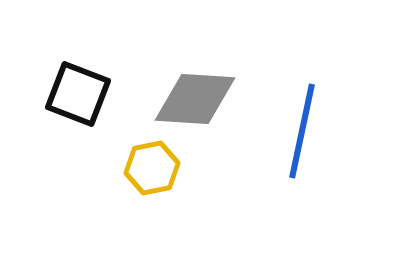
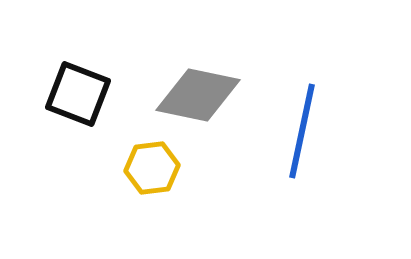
gray diamond: moved 3 px right, 4 px up; rotated 8 degrees clockwise
yellow hexagon: rotated 4 degrees clockwise
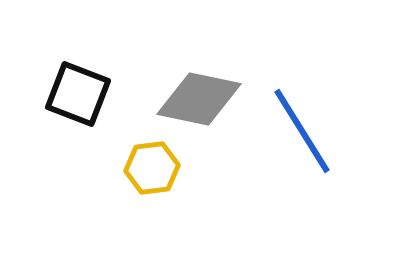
gray diamond: moved 1 px right, 4 px down
blue line: rotated 44 degrees counterclockwise
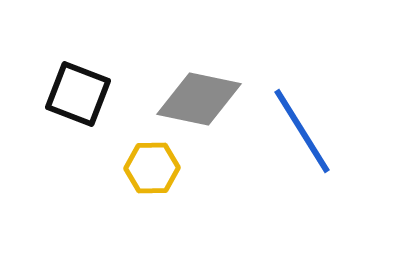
yellow hexagon: rotated 6 degrees clockwise
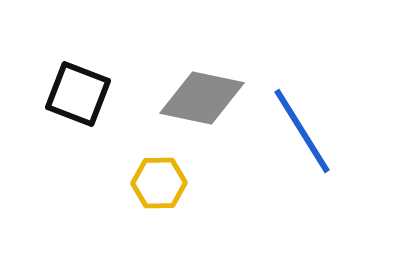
gray diamond: moved 3 px right, 1 px up
yellow hexagon: moved 7 px right, 15 px down
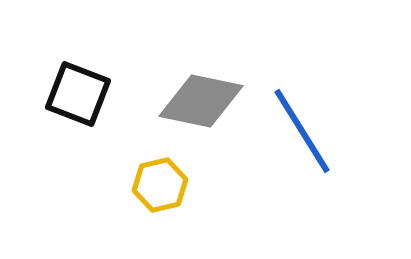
gray diamond: moved 1 px left, 3 px down
yellow hexagon: moved 1 px right, 2 px down; rotated 12 degrees counterclockwise
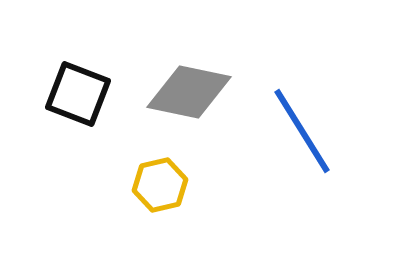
gray diamond: moved 12 px left, 9 px up
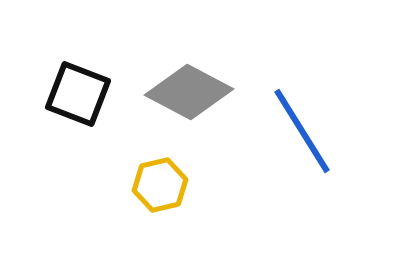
gray diamond: rotated 16 degrees clockwise
